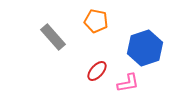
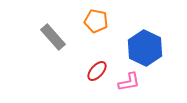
blue hexagon: rotated 16 degrees counterclockwise
pink L-shape: moved 1 px right, 1 px up
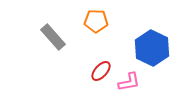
orange pentagon: rotated 10 degrees counterclockwise
blue hexagon: moved 7 px right
red ellipse: moved 4 px right
